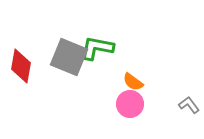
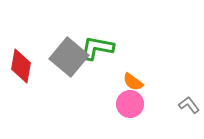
gray square: rotated 18 degrees clockwise
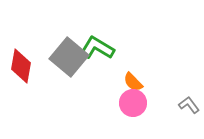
green L-shape: rotated 20 degrees clockwise
orange semicircle: rotated 10 degrees clockwise
pink circle: moved 3 px right, 1 px up
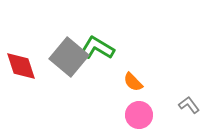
red diamond: rotated 28 degrees counterclockwise
pink circle: moved 6 px right, 12 px down
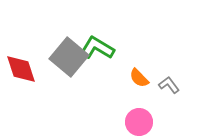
red diamond: moved 3 px down
orange semicircle: moved 6 px right, 4 px up
gray L-shape: moved 20 px left, 20 px up
pink circle: moved 7 px down
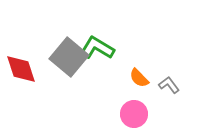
pink circle: moved 5 px left, 8 px up
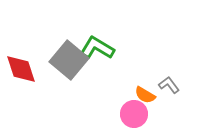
gray square: moved 3 px down
orange semicircle: moved 6 px right, 17 px down; rotated 15 degrees counterclockwise
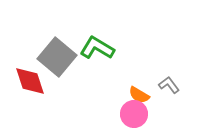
gray square: moved 12 px left, 3 px up
red diamond: moved 9 px right, 12 px down
orange semicircle: moved 6 px left
